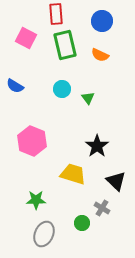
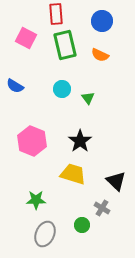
black star: moved 17 px left, 5 px up
green circle: moved 2 px down
gray ellipse: moved 1 px right
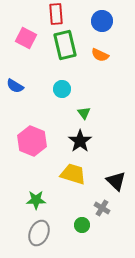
green triangle: moved 4 px left, 15 px down
gray ellipse: moved 6 px left, 1 px up
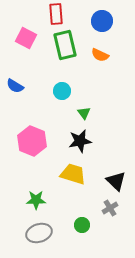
cyan circle: moved 2 px down
black star: rotated 25 degrees clockwise
gray cross: moved 8 px right; rotated 28 degrees clockwise
gray ellipse: rotated 50 degrees clockwise
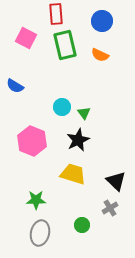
cyan circle: moved 16 px down
black star: moved 2 px left, 1 px up; rotated 15 degrees counterclockwise
gray ellipse: moved 1 px right; rotated 60 degrees counterclockwise
